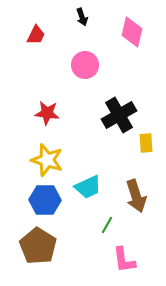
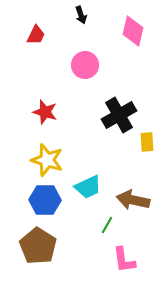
black arrow: moved 1 px left, 2 px up
pink diamond: moved 1 px right, 1 px up
red star: moved 2 px left, 1 px up; rotated 10 degrees clockwise
yellow rectangle: moved 1 px right, 1 px up
brown arrow: moved 3 px left, 4 px down; rotated 120 degrees clockwise
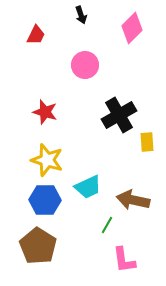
pink diamond: moved 1 px left, 3 px up; rotated 32 degrees clockwise
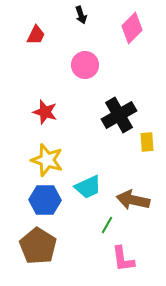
pink L-shape: moved 1 px left, 1 px up
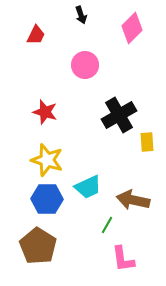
blue hexagon: moved 2 px right, 1 px up
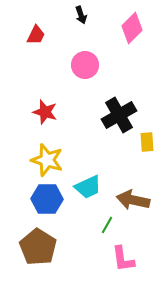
brown pentagon: moved 1 px down
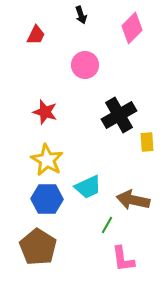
yellow star: rotated 12 degrees clockwise
